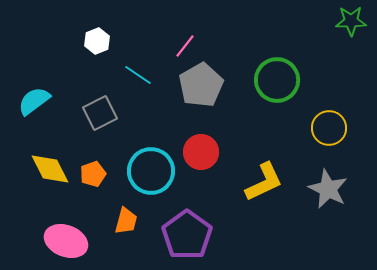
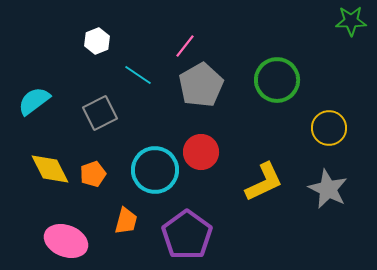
cyan circle: moved 4 px right, 1 px up
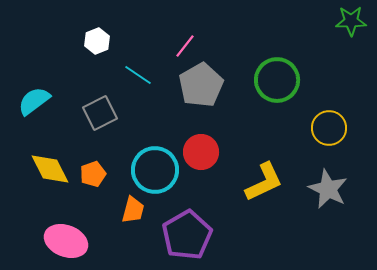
orange trapezoid: moved 7 px right, 11 px up
purple pentagon: rotated 6 degrees clockwise
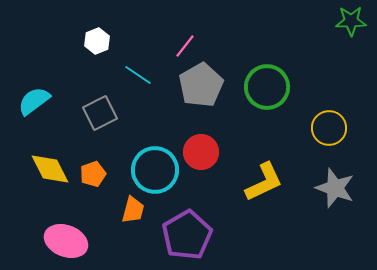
green circle: moved 10 px left, 7 px down
gray star: moved 7 px right, 1 px up; rotated 6 degrees counterclockwise
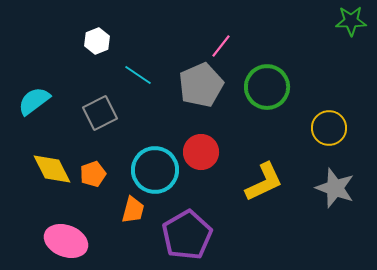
pink line: moved 36 px right
gray pentagon: rotated 6 degrees clockwise
yellow diamond: moved 2 px right
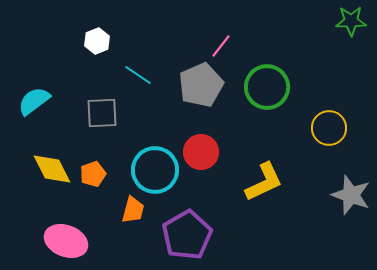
gray square: moved 2 px right; rotated 24 degrees clockwise
gray star: moved 16 px right, 7 px down
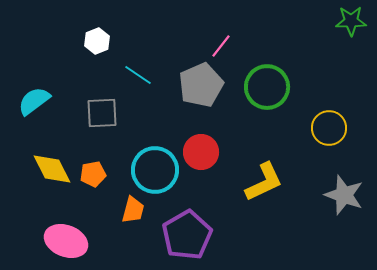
orange pentagon: rotated 10 degrees clockwise
gray star: moved 7 px left
